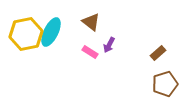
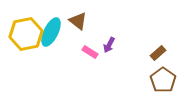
brown triangle: moved 13 px left, 1 px up
brown pentagon: moved 2 px left, 4 px up; rotated 20 degrees counterclockwise
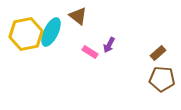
brown triangle: moved 5 px up
brown pentagon: moved 1 px left, 1 px up; rotated 30 degrees counterclockwise
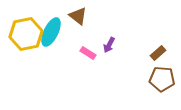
pink rectangle: moved 2 px left, 1 px down
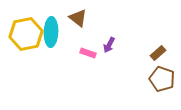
brown triangle: moved 2 px down
cyan ellipse: rotated 24 degrees counterclockwise
pink rectangle: rotated 14 degrees counterclockwise
brown pentagon: rotated 15 degrees clockwise
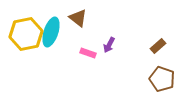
cyan ellipse: rotated 16 degrees clockwise
brown rectangle: moved 7 px up
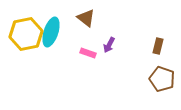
brown triangle: moved 8 px right
brown rectangle: rotated 35 degrees counterclockwise
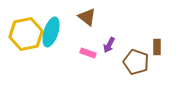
brown triangle: moved 1 px right, 1 px up
brown rectangle: moved 1 px left, 1 px down; rotated 14 degrees counterclockwise
brown pentagon: moved 26 px left, 17 px up
